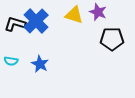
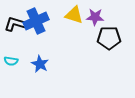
purple star: moved 3 px left, 5 px down; rotated 18 degrees counterclockwise
blue cross: rotated 20 degrees clockwise
black pentagon: moved 3 px left, 1 px up
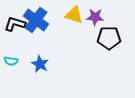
blue cross: moved 1 px up; rotated 30 degrees counterclockwise
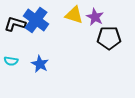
purple star: rotated 24 degrees clockwise
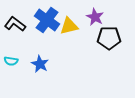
yellow triangle: moved 5 px left, 11 px down; rotated 30 degrees counterclockwise
blue cross: moved 11 px right
black L-shape: rotated 20 degrees clockwise
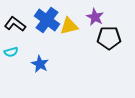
cyan semicircle: moved 9 px up; rotated 24 degrees counterclockwise
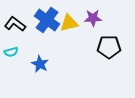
purple star: moved 2 px left, 1 px down; rotated 30 degrees counterclockwise
yellow triangle: moved 3 px up
black pentagon: moved 9 px down
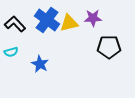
black L-shape: rotated 10 degrees clockwise
